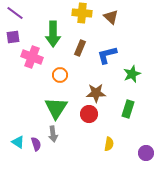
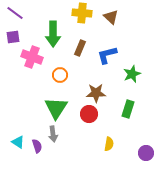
purple semicircle: moved 1 px right, 2 px down
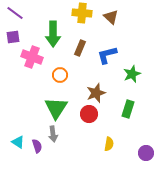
brown star: rotated 18 degrees counterclockwise
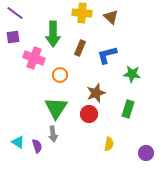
pink cross: moved 2 px right, 1 px down
green star: rotated 30 degrees clockwise
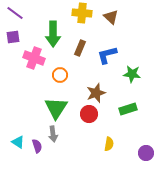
green rectangle: rotated 54 degrees clockwise
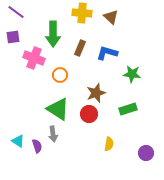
purple line: moved 1 px right, 1 px up
blue L-shape: moved 2 px up; rotated 30 degrees clockwise
green triangle: moved 2 px right, 1 px down; rotated 30 degrees counterclockwise
cyan triangle: moved 1 px up
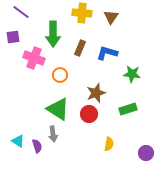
purple line: moved 5 px right
brown triangle: rotated 21 degrees clockwise
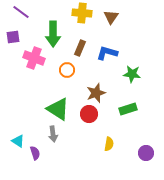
orange circle: moved 7 px right, 5 px up
purple semicircle: moved 2 px left, 7 px down
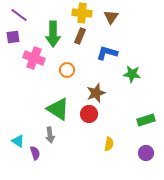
purple line: moved 2 px left, 3 px down
brown rectangle: moved 12 px up
green rectangle: moved 18 px right, 11 px down
gray arrow: moved 3 px left, 1 px down
